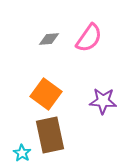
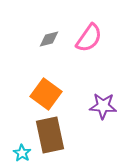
gray diamond: rotated 10 degrees counterclockwise
purple star: moved 5 px down
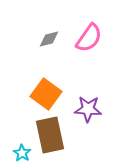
purple star: moved 15 px left, 3 px down
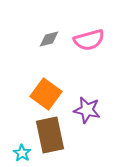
pink semicircle: moved 2 px down; rotated 40 degrees clockwise
purple star: moved 1 px left, 1 px down; rotated 8 degrees clockwise
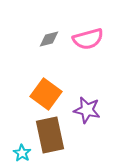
pink semicircle: moved 1 px left, 1 px up
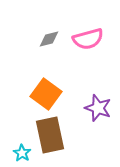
purple star: moved 11 px right, 2 px up; rotated 8 degrees clockwise
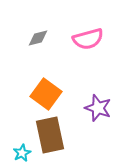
gray diamond: moved 11 px left, 1 px up
cyan star: rotated 12 degrees clockwise
